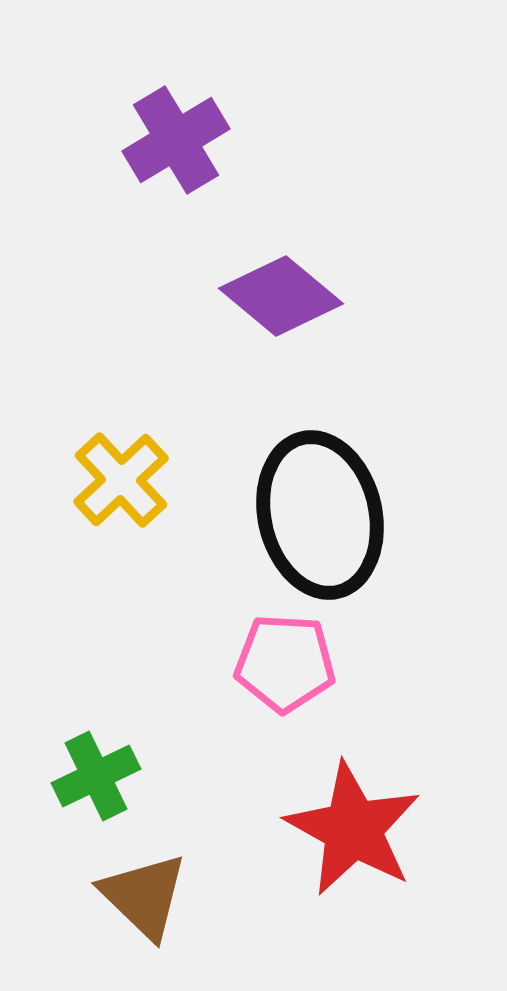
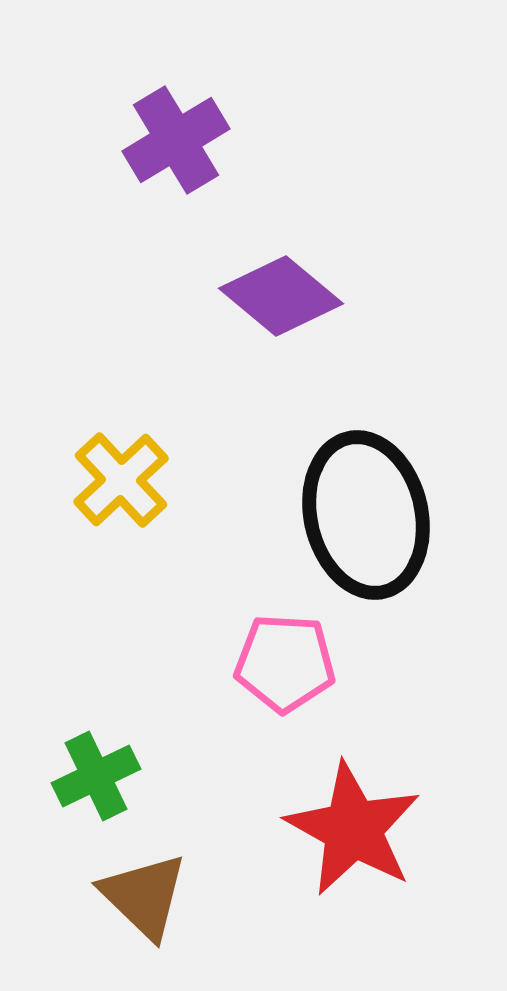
black ellipse: moved 46 px right
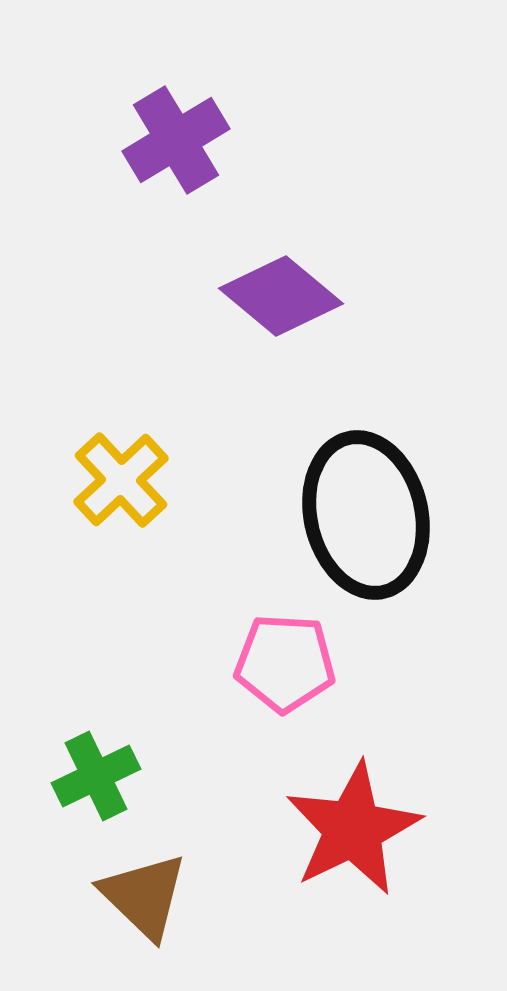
red star: rotated 17 degrees clockwise
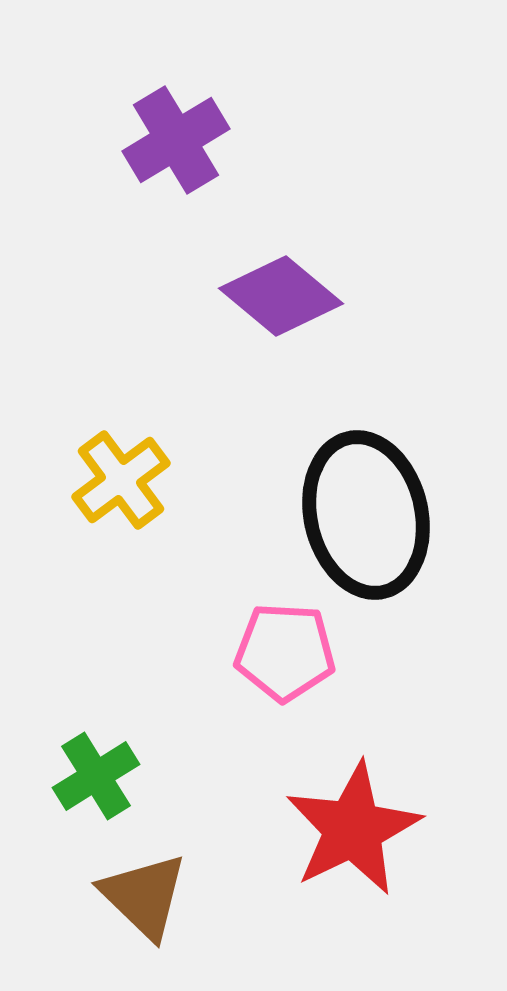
yellow cross: rotated 6 degrees clockwise
pink pentagon: moved 11 px up
green cross: rotated 6 degrees counterclockwise
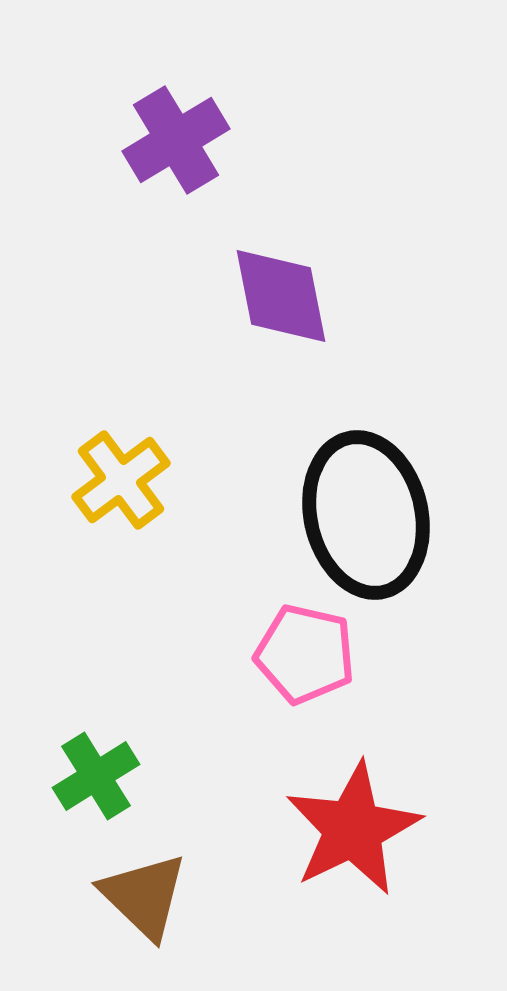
purple diamond: rotated 39 degrees clockwise
pink pentagon: moved 20 px right, 2 px down; rotated 10 degrees clockwise
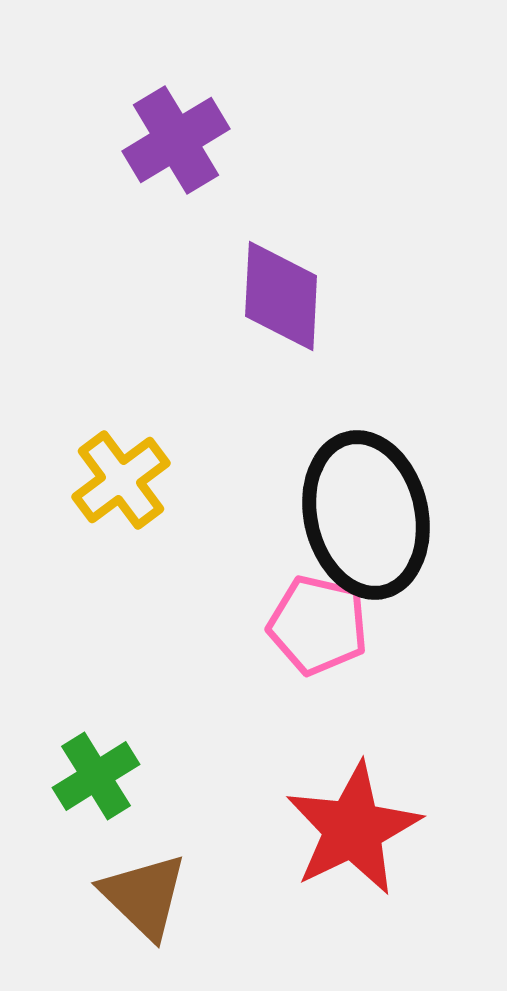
purple diamond: rotated 14 degrees clockwise
pink pentagon: moved 13 px right, 29 px up
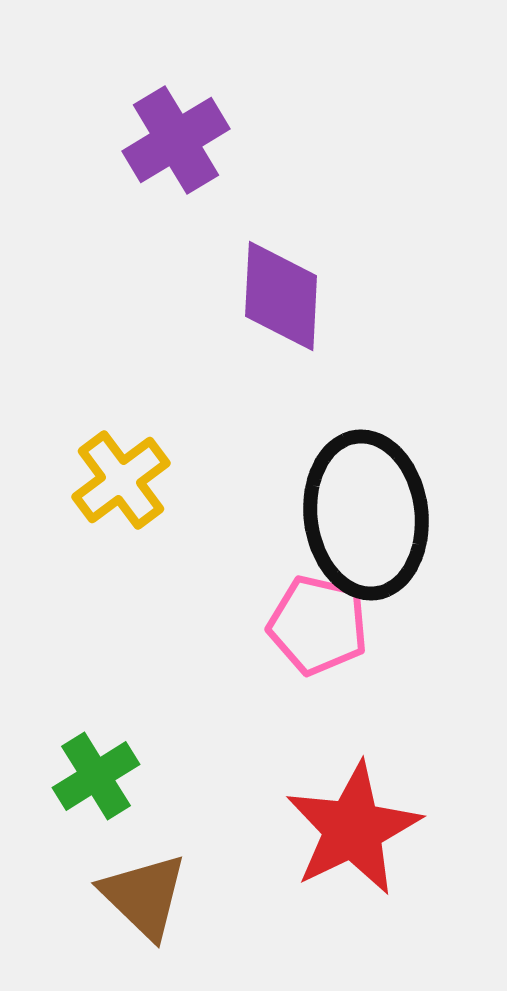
black ellipse: rotated 6 degrees clockwise
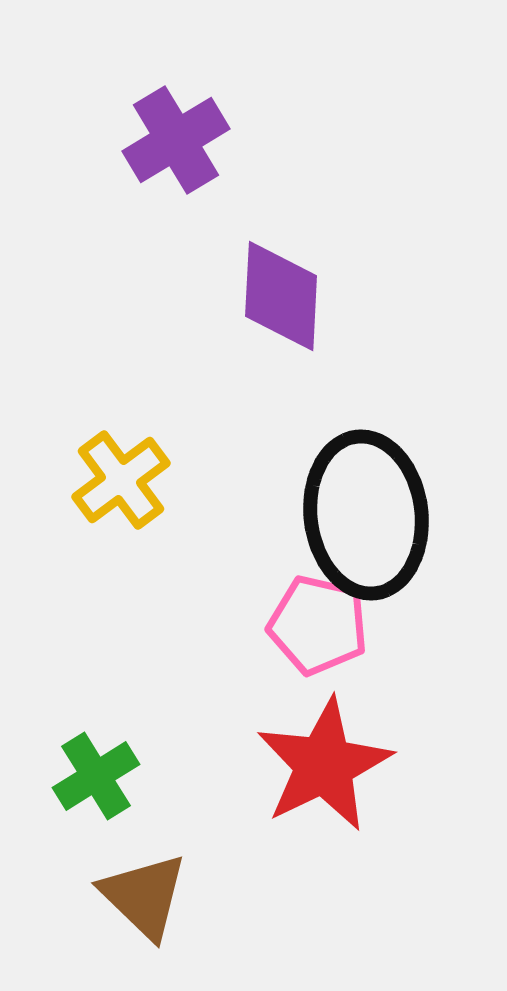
red star: moved 29 px left, 64 px up
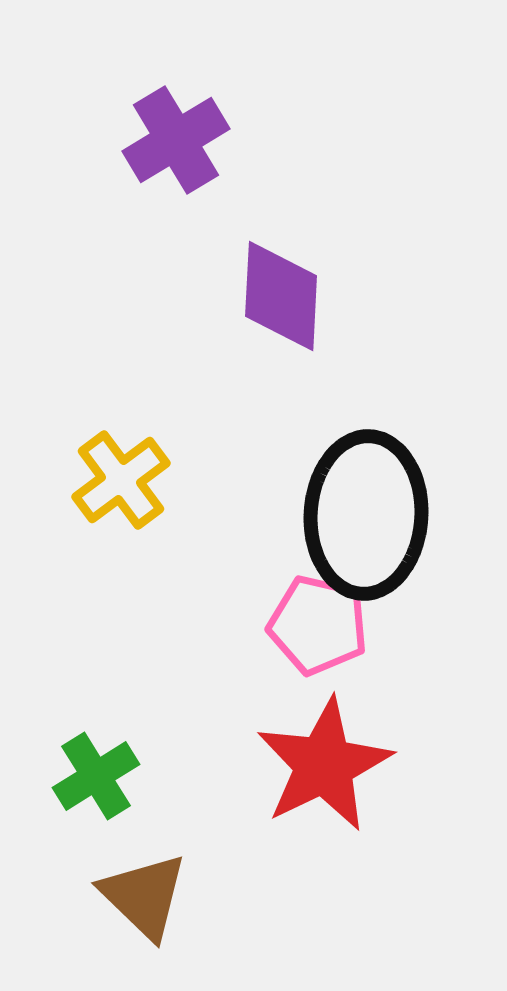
black ellipse: rotated 10 degrees clockwise
